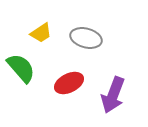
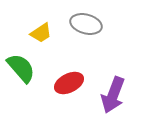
gray ellipse: moved 14 px up
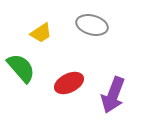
gray ellipse: moved 6 px right, 1 px down
